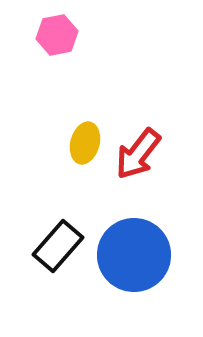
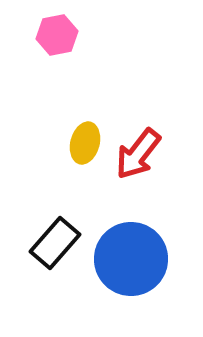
black rectangle: moved 3 px left, 3 px up
blue circle: moved 3 px left, 4 px down
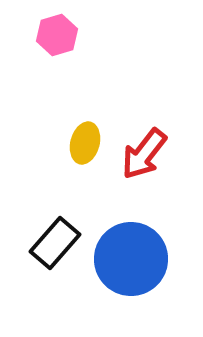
pink hexagon: rotated 6 degrees counterclockwise
red arrow: moved 6 px right
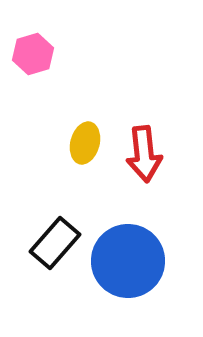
pink hexagon: moved 24 px left, 19 px down
red arrow: rotated 44 degrees counterclockwise
blue circle: moved 3 px left, 2 px down
